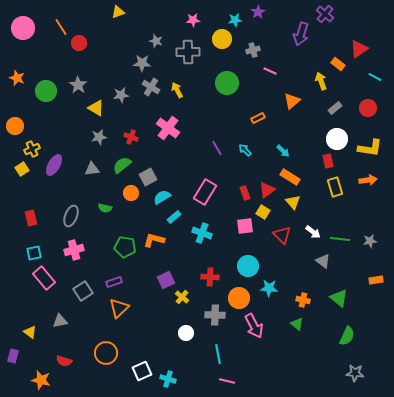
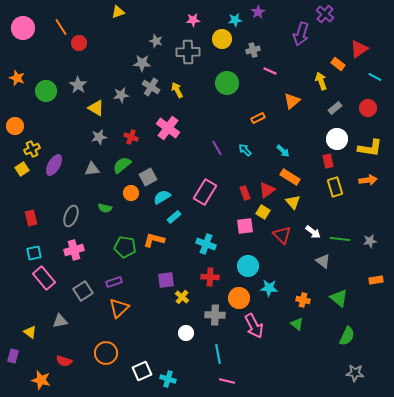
cyan cross at (202, 233): moved 4 px right, 11 px down
purple square at (166, 280): rotated 18 degrees clockwise
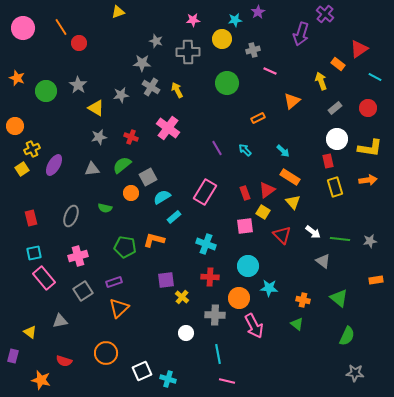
pink cross at (74, 250): moved 4 px right, 6 px down
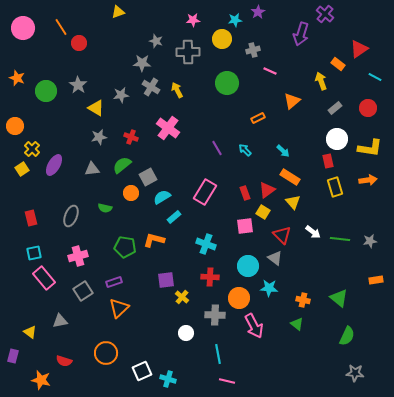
yellow cross at (32, 149): rotated 21 degrees counterclockwise
gray triangle at (323, 261): moved 48 px left, 3 px up
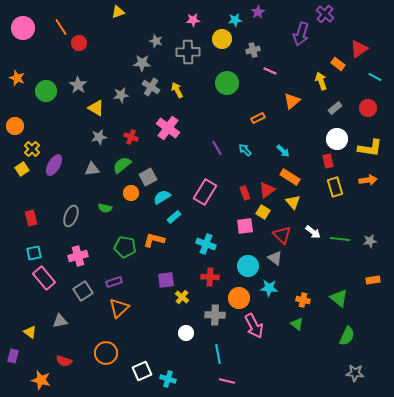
orange rectangle at (376, 280): moved 3 px left
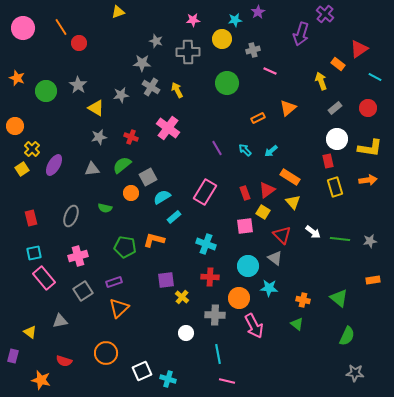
orange triangle at (292, 101): moved 4 px left, 7 px down
cyan arrow at (283, 151): moved 12 px left; rotated 96 degrees clockwise
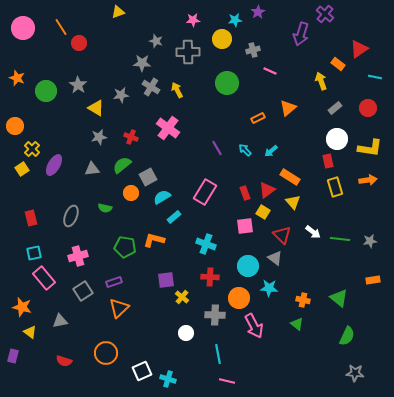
cyan line at (375, 77): rotated 16 degrees counterclockwise
orange star at (41, 380): moved 19 px left, 73 px up
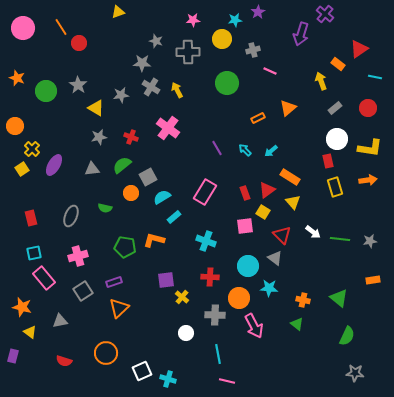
cyan cross at (206, 244): moved 3 px up
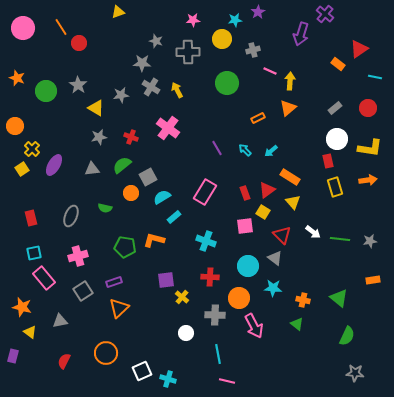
yellow arrow at (321, 81): moved 31 px left; rotated 24 degrees clockwise
cyan star at (269, 288): moved 4 px right
red semicircle at (64, 361): rotated 98 degrees clockwise
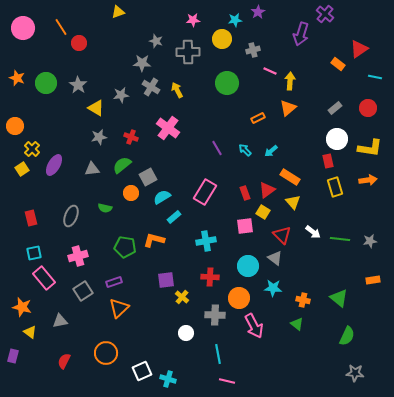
green circle at (46, 91): moved 8 px up
cyan cross at (206, 241): rotated 30 degrees counterclockwise
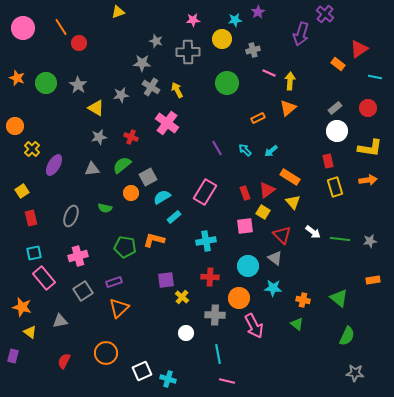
pink line at (270, 71): moved 1 px left, 2 px down
pink cross at (168, 128): moved 1 px left, 5 px up
white circle at (337, 139): moved 8 px up
yellow square at (22, 169): moved 22 px down
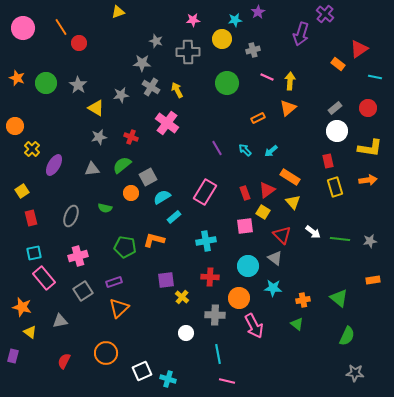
pink line at (269, 73): moved 2 px left, 4 px down
orange cross at (303, 300): rotated 24 degrees counterclockwise
